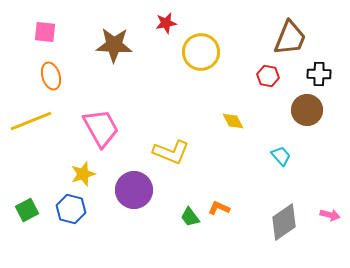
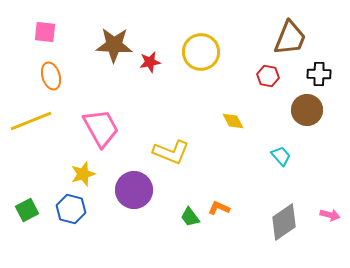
red star: moved 16 px left, 39 px down
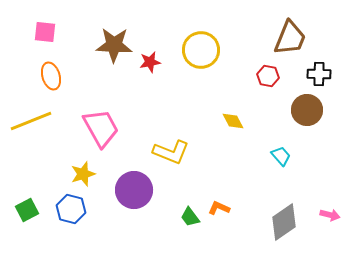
yellow circle: moved 2 px up
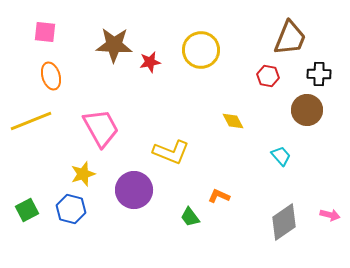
orange L-shape: moved 12 px up
